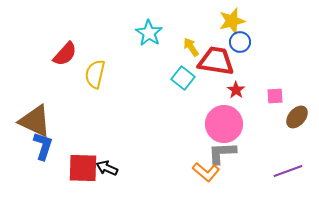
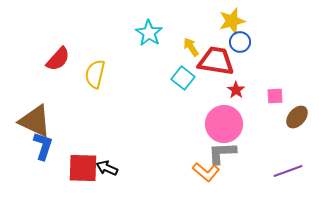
red semicircle: moved 7 px left, 5 px down
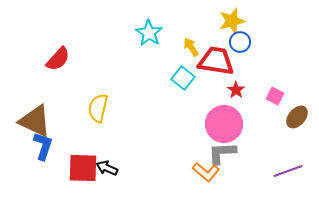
yellow semicircle: moved 3 px right, 34 px down
pink square: rotated 30 degrees clockwise
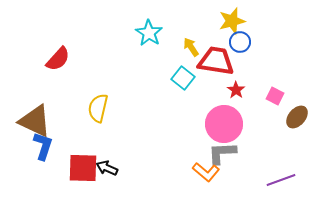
purple line: moved 7 px left, 9 px down
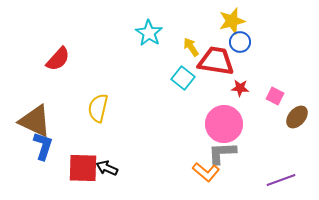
red star: moved 4 px right, 2 px up; rotated 30 degrees counterclockwise
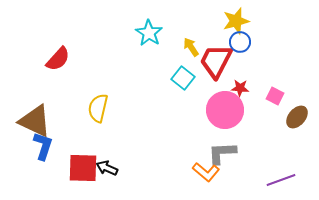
yellow star: moved 4 px right
red trapezoid: rotated 72 degrees counterclockwise
pink circle: moved 1 px right, 14 px up
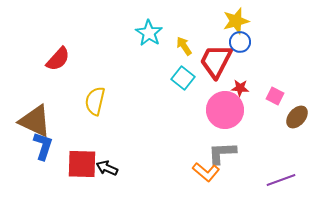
yellow arrow: moved 7 px left, 1 px up
yellow semicircle: moved 3 px left, 7 px up
red square: moved 1 px left, 4 px up
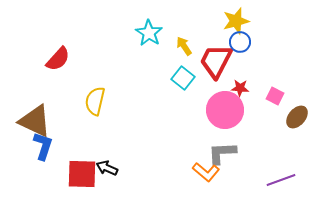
red square: moved 10 px down
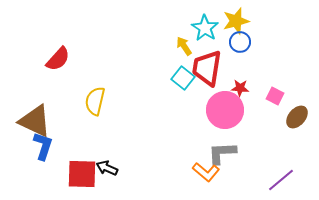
cyan star: moved 56 px right, 5 px up
red trapezoid: moved 9 px left, 7 px down; rotated 18 degrees counterclockwise
purple line: rotated 20 degrees counterclockwise
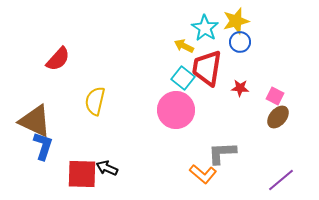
yellow arrow: rotated 30 degrees counterclockwise
pink circle: moved 49 px left
brown ellipse: moved 19 px left
orange L-shape: moved 3 px left, 2 px down
